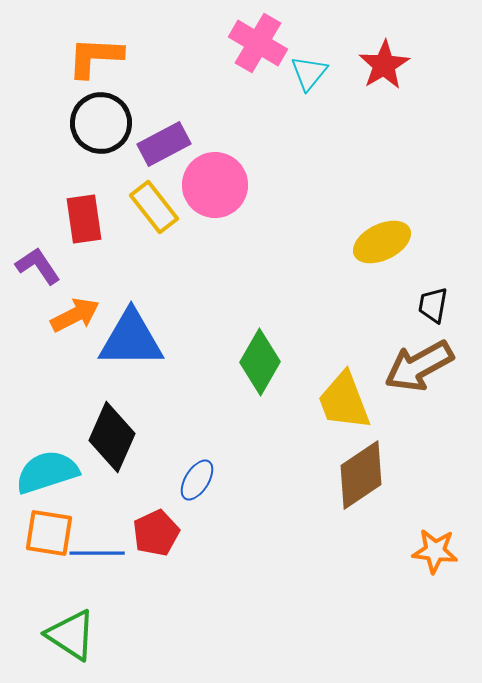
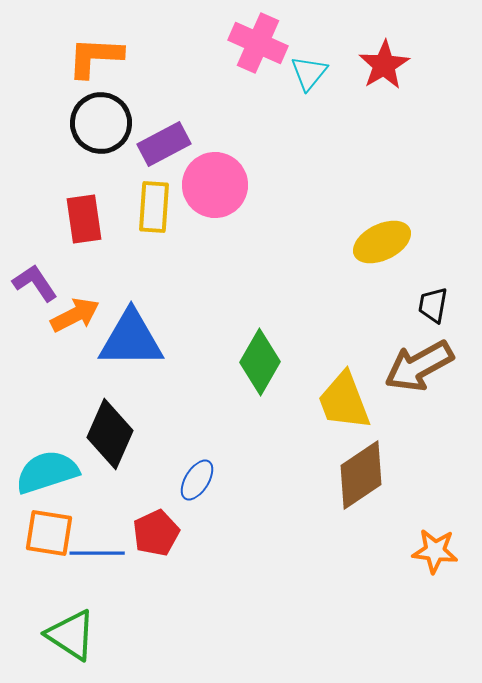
pink cross: rotated 6 degrees counterclockwise
yellow rectangle: rotated 42 degrees clockwise
purple L-shape: moved 3 px left, 17 px down
black diamond: moved 2 px left, 3 px up
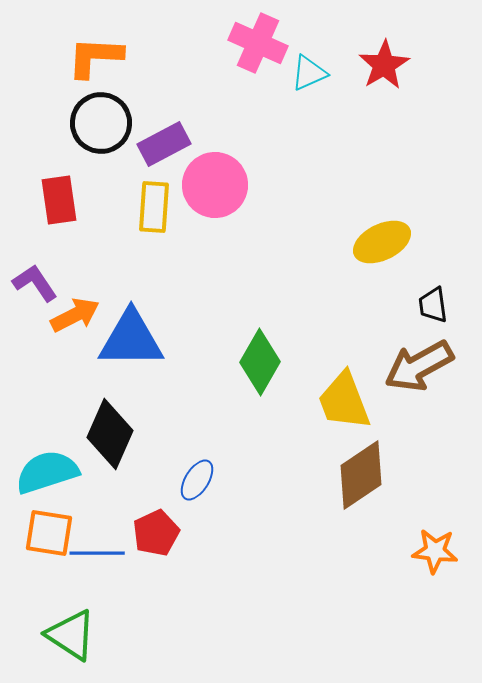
cyan triangle: rotated 27 degrees clockwise
red rectangle: moved 25 px left, 19 px up
black trapezoid: rotated 18 degrees counterclockwise
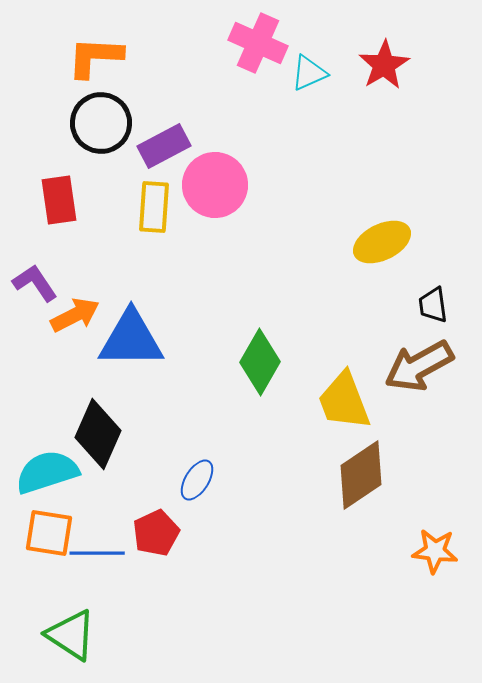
purple rectangle: moved 2 px down
black diamond: moved 12 px left
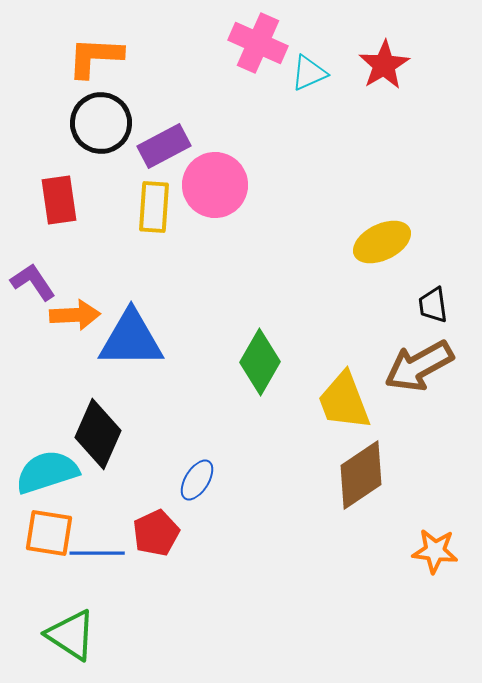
purple L-shape: moved 2 px left, 1 px up
orange arrow: rotated 24 degrees clockwise
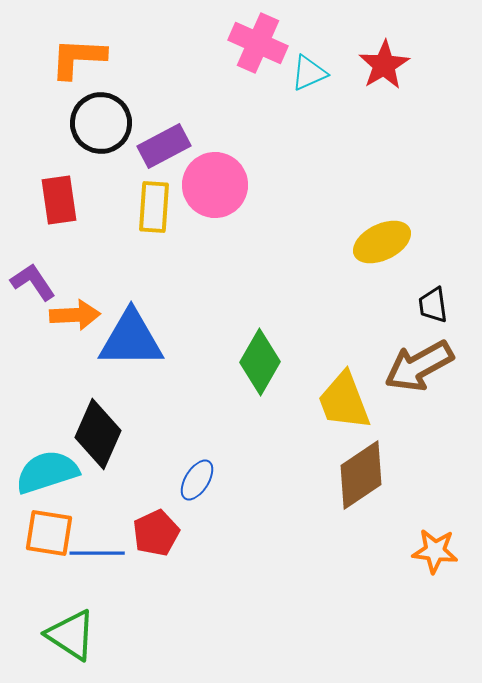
orange L-shape: moved 17 px left, 1 px down
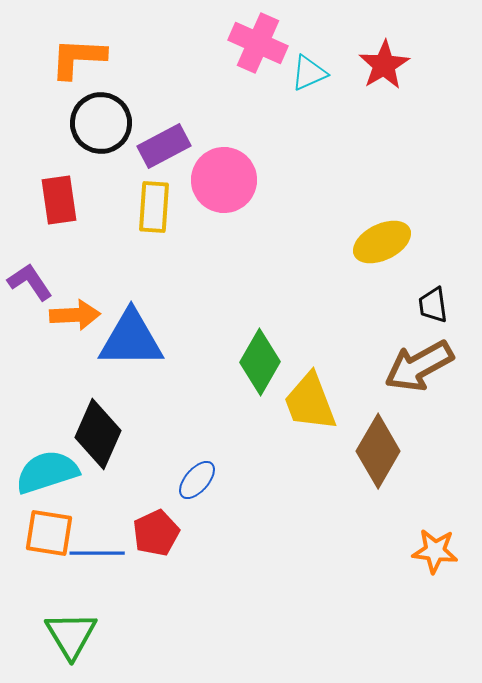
pink circle: moved 9 px right, 5 px up
purple L-shape: moved 3 px left
yellow trapezoid: moved 34 px left, 1 px down
brown diamond: moved 17 px right, 24 px up; rotated 26 degrees counterclockwise
blue ellipse: rotated 9 degrees clockwise
green triangle: rotated 26 degrees clockwise
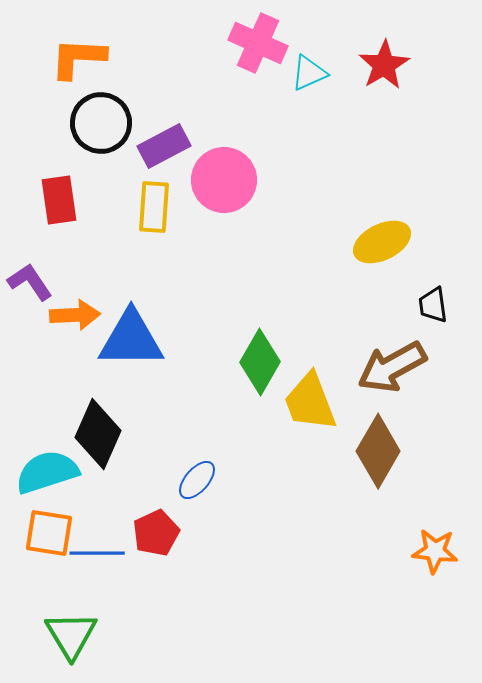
brown arrow: moved 27 px left, 1 px down
